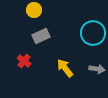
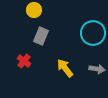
gray rectangle: rotated 42 degrees counterclockwise
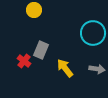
gray rectangle: moved 14 px down
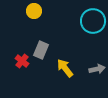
yellow circle: moved 1 px down
cyan circle: moved 12 px up
red cross: moved 2 px left
gray arrow: rotated 21 degrees counterclockwise
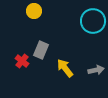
gray arrow: moved 1 px left, 1 px down
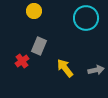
cyan circle: moved 7 px left, 3 px up
gray rectangle: moved 2 px left, 4 px up
red cross: rotated 16 degrees clockwise
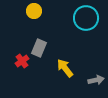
gray rectangle: moved 2 px down
gray arrow: moved 10 px down
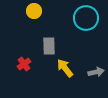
gray rectangle: moved 10 px right, 2 px up; rotated 24 degrees counterclockwise
red cross: moved 2 px right, 3 px down
gray arrow: moved 8 px up
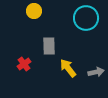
yellow arrow: moved 3 px right
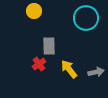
red cross: moved 15 px right
yellow arrow: moved 1 px right, 1 px down
